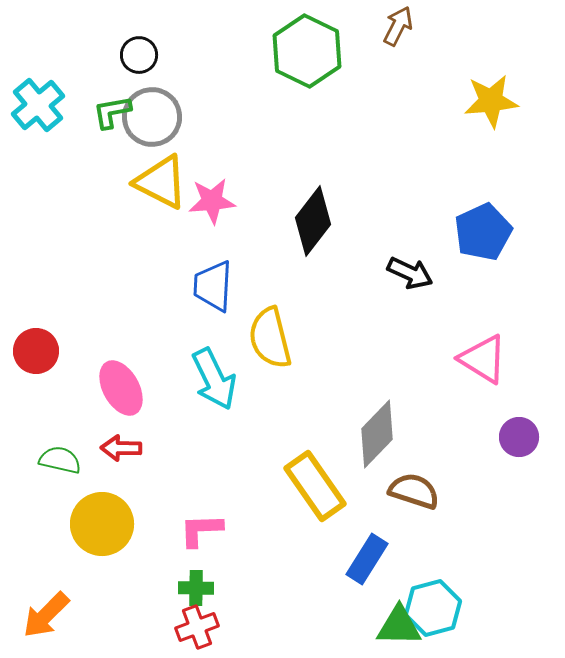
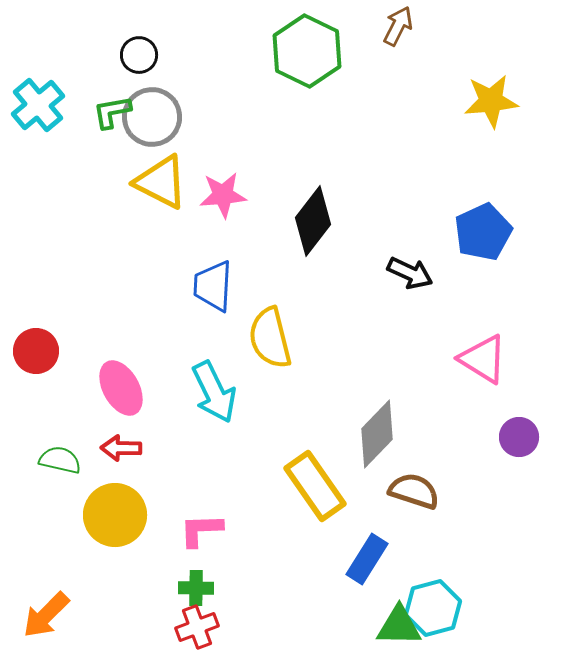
pink star: moved 11 px right, 6 px up
cyan arrow: moved 13 px down
yellow circle: moved 13 px right, 9 px up
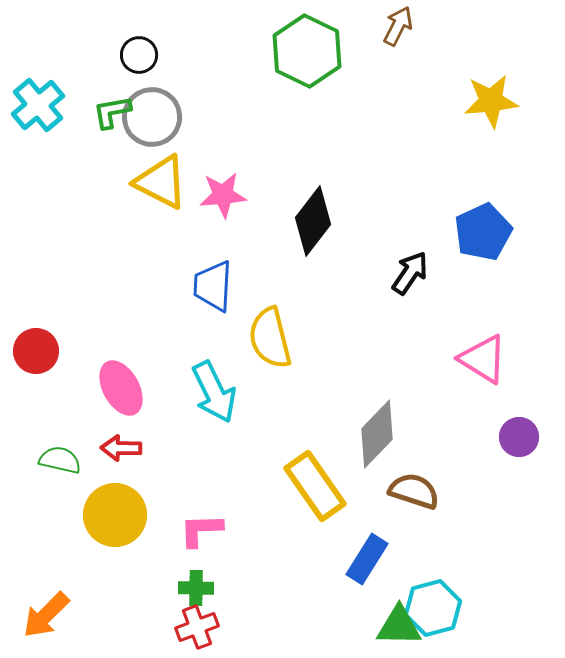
black arrow: rotated 81 degrees counterclockwise
